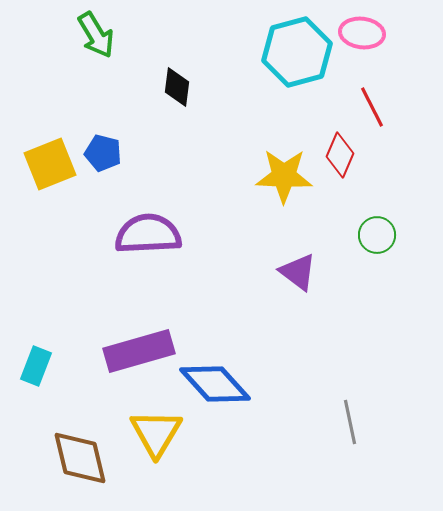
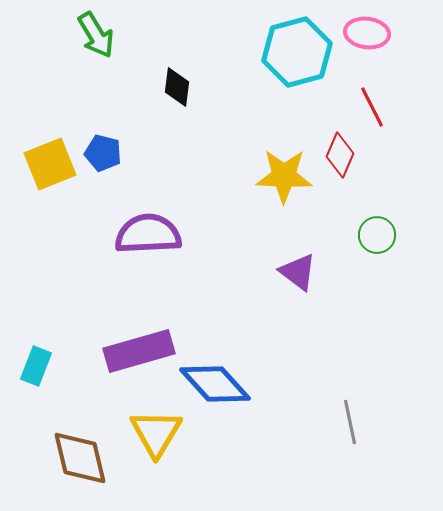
pink ellipse: moved 5 px right
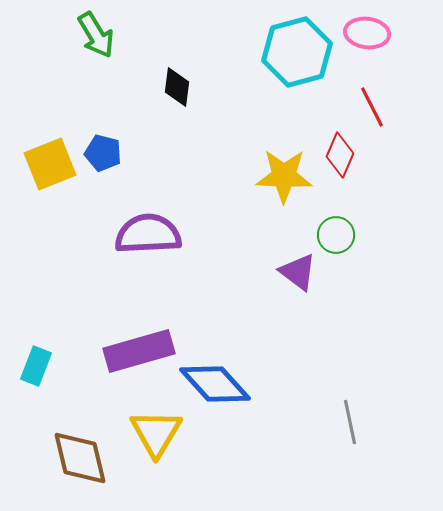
green circle: moved 41 px left
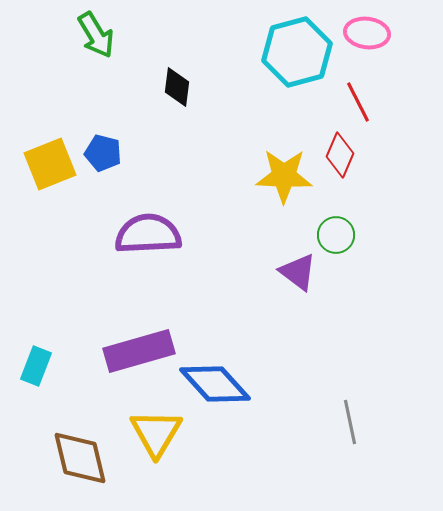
red line: moved 14 px left, 5 px up
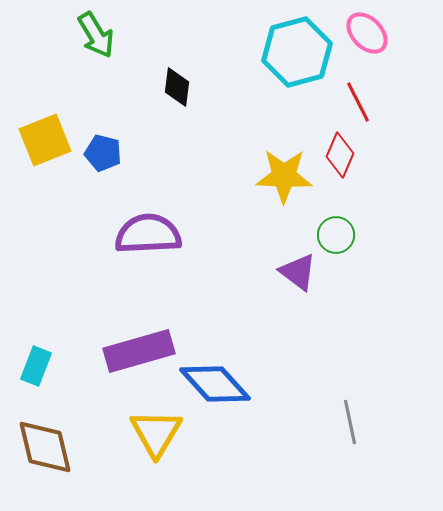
pink ellipse: rotated 39 degrees clockwise
yellow square: moved 5 px left, 24 px up
brown diamond: moved 35 px left, 11 px up
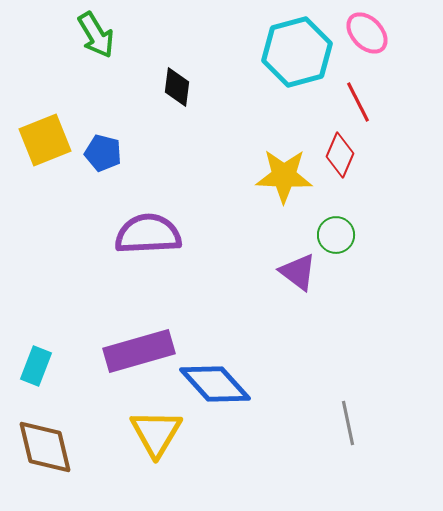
gray line: moved 2 px left, 1 px down
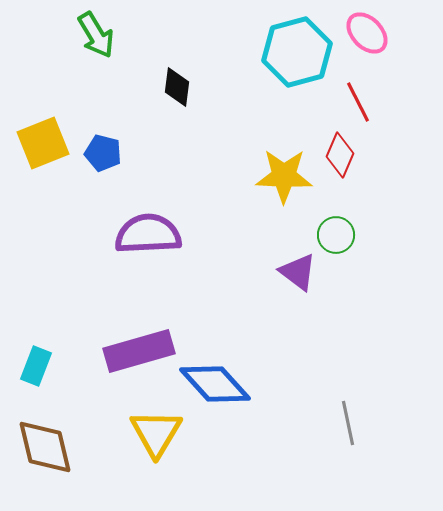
yellow square: moved 2 px left, 3 px down
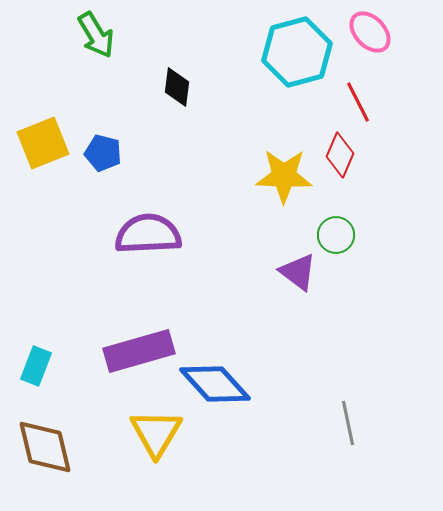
pink ellipse: moved 3 px right, 1 px up
